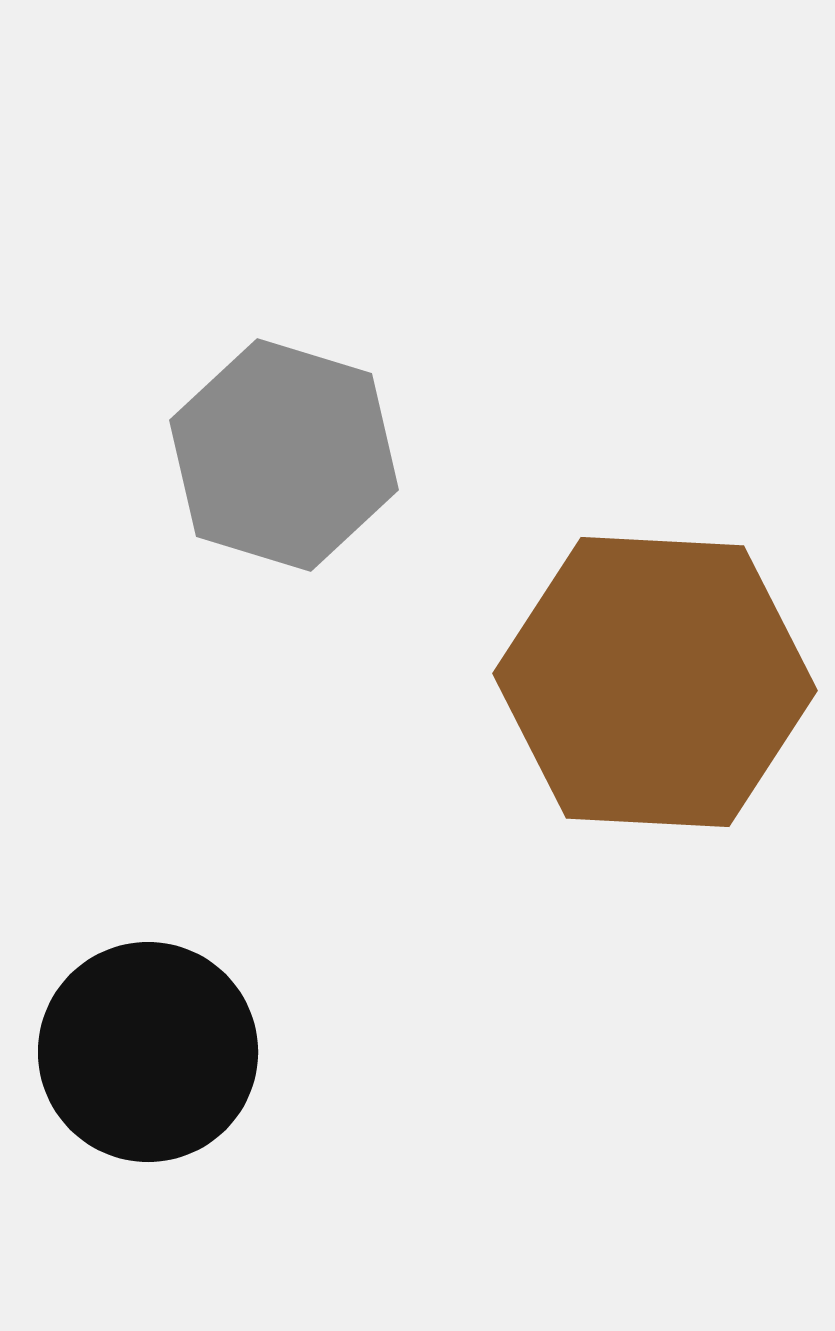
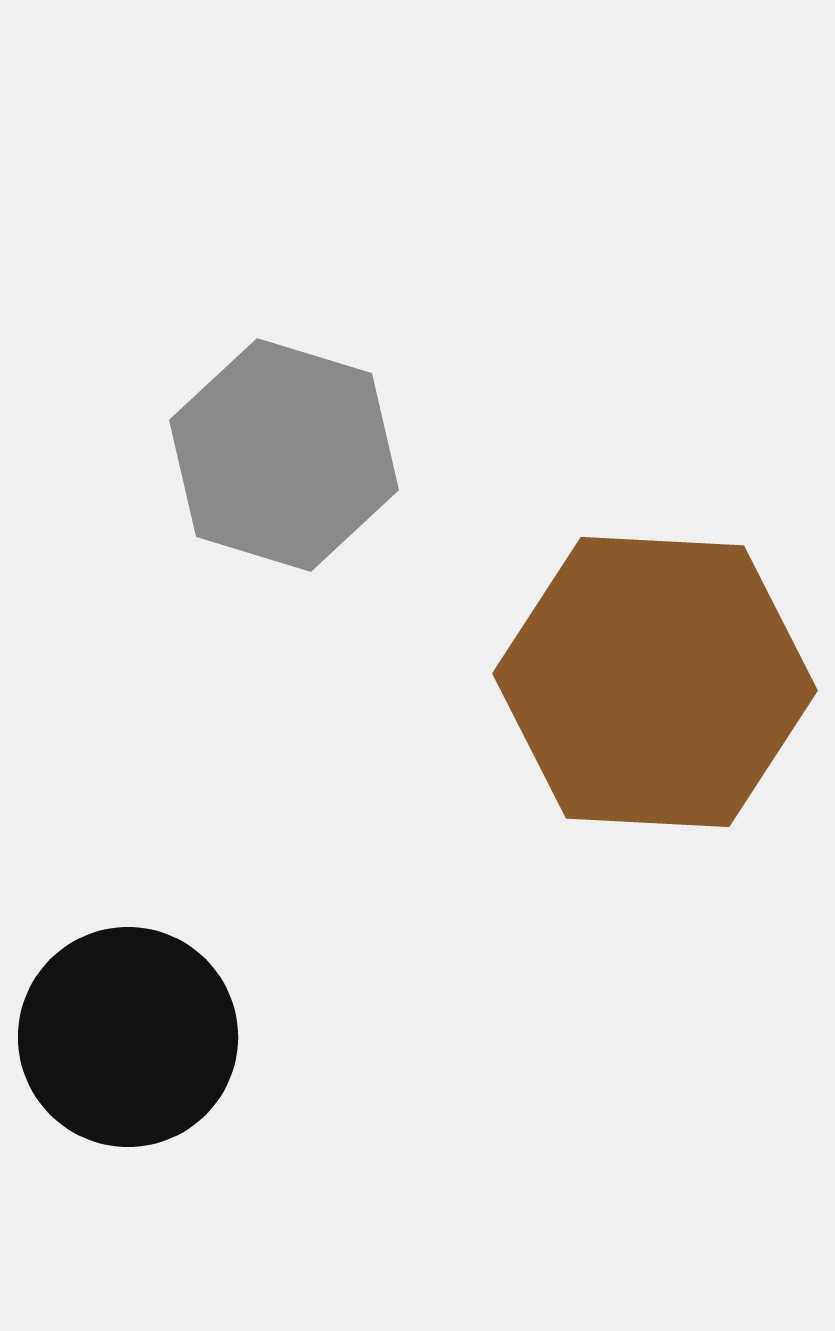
black circle: moved 20 px left, 15 px up
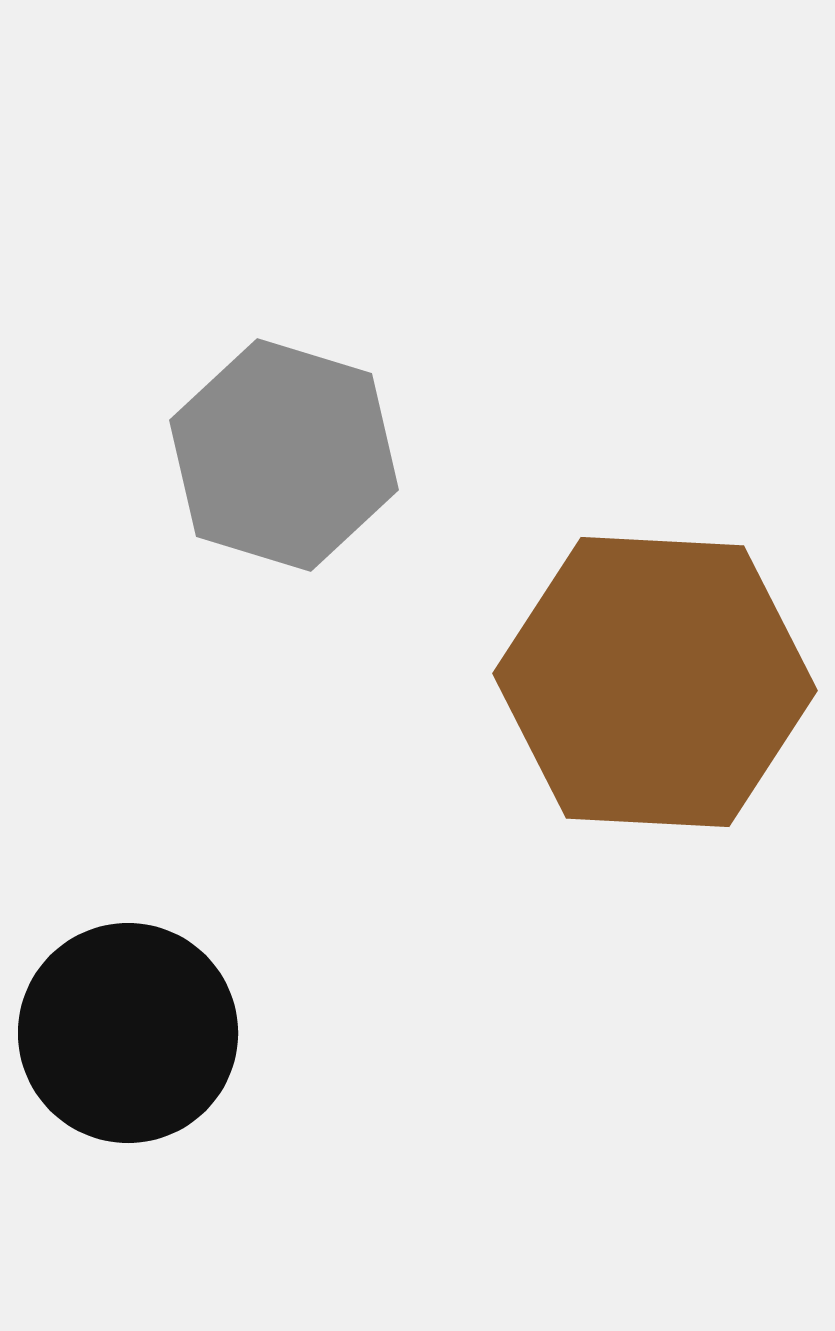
black circle: moved 4 px up
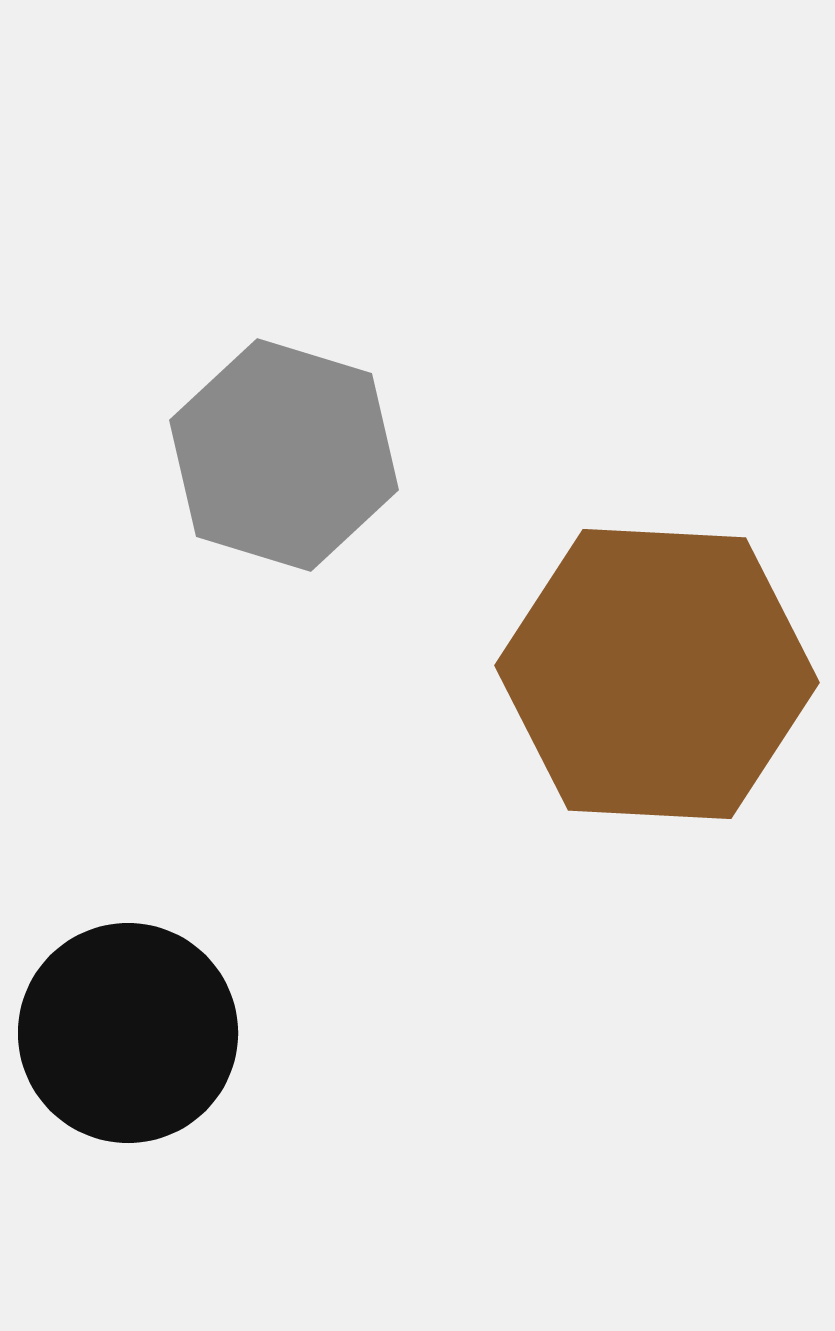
brown hexagon: moved 2 px right, 8 px up
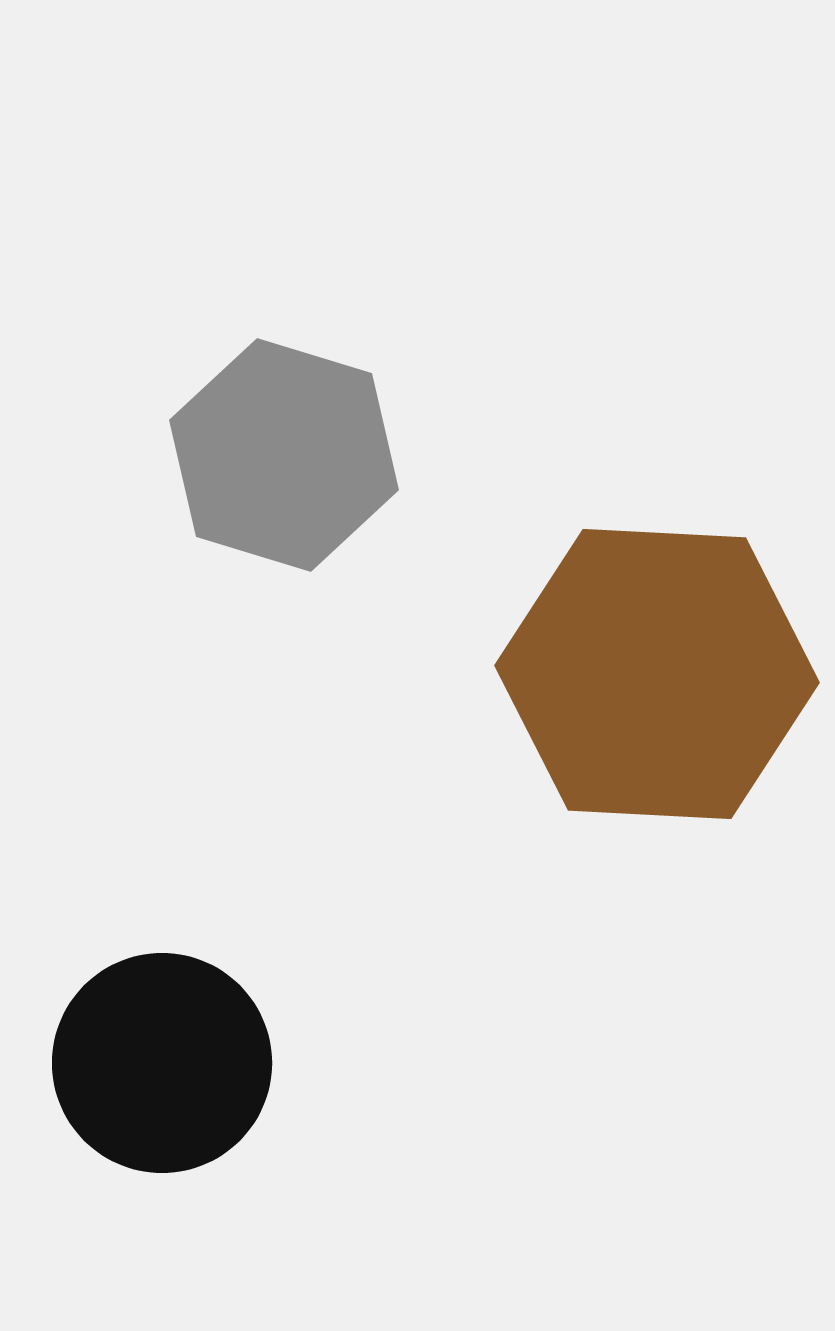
black circle: moved 34 px right, 30 px down
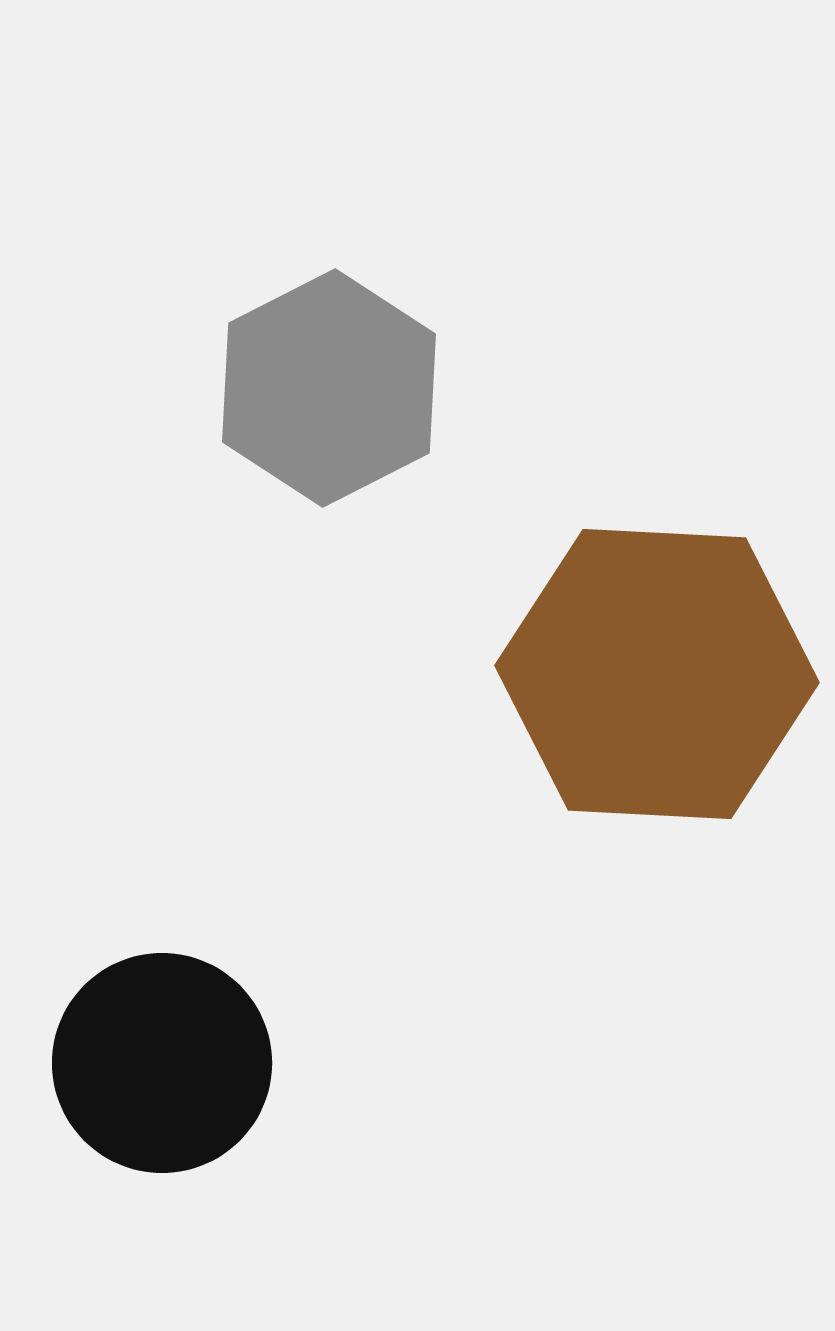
gray hexagon: moved 45 px right, 67 px up; rotated 16 degrees clockwise
